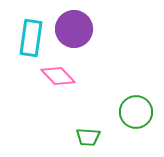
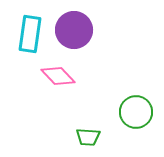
purple circle: moved 1 px down
cyan rectangle: moved 1 px left, 4 px up
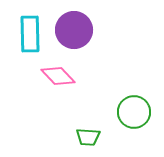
cyan rectangle: rotated 9 degrees counterclockwise
green circle: moved 2 px left
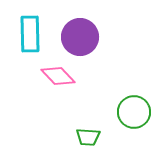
purple circle: moved 6 px right, 7 px down
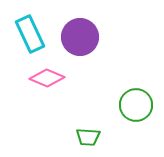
cyan rectangle: rotated 24 degrees counterclockwise
pink diamond: moved 11 px left, 2 px down; rotated 24 degrees counterclockwise
green circle: moved 2 px right, 7 px up
